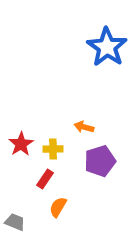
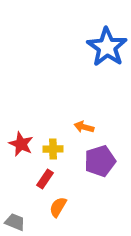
red star: rotated 15 degrees counterclockwise
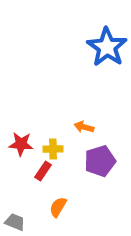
red star: rotated 20 degrees counterclockwise
red rectangle: moved 2 px left, 8 px up
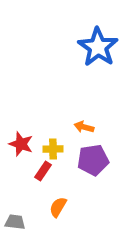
blue star: moved 9 px left
red star: rotated 15 degrees clockwise
purple pentagon: moved 7 px left, 1 px up; rotated 8 degrees clockwise
gray trapezoid: rotated 15 degrees counterclockwise
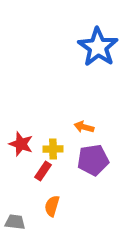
orange semicircle: moved 6 px left, 1 px up; rotated 15 degrees counterclockwise
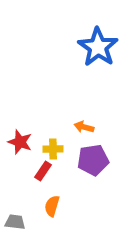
red star: moved 1 px left, 2 px up
